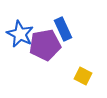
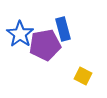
blue rectangle: rotated 10 degrees clockwise
blue star: rotated 8 degrees clockwise
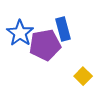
blue star: moved 1 px up
yellow square: rotated 18 degrees clockwise
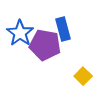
purple pentagon: rotated 20 degrees clockwise
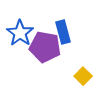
blue rectangle: moved 3 px down
purple pentagon: moved 2 px down
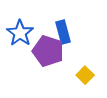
purple pentagon: moved 3 px right, 4 px down; rotated 8 degrees clockwise
yellow square: moved 2 px right, 1 px up
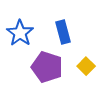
purple pentagon: moved 1 px left, 16 px down
yellow square: moved 1 px right, 9 px up
